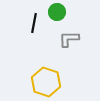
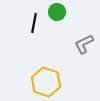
gray L-shape: moved 15 px right, 5 px down; rotated 25 degrees counterclockwise
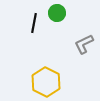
green circle: moved 1 px down
yellow hexagon: rotated 8 degrees clockwise
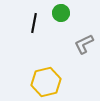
green circle: moved 4 px right
yellow hexagon: rotated 20 degrees clockwise
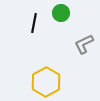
yellow hexagon: rotated 16 degrees counterclockwise
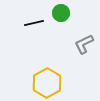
black line: rotated 66 degrees clockwise
yellow hexagon: moved 1 px right, 1 px down
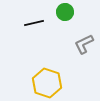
green circle: moved 4 px right, 1 px up
yellow hexagon: rotated 12 degrees counterclockwise
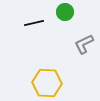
yellow hexagon: rotated 16 degrees counterclockwise
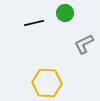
green circle: moved 1 px down
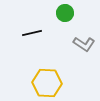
black line: moved 2 px left, 10 px down
gray L-shape: rotated 120 degrees counterclockwise
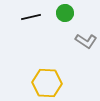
black line: moved 1 px left, 16 px up
gray L-shape: moved 2 px right, 3 px up
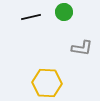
green circle: moved 1 px left, 1 px up
gray L-shape: moved 4 px left, 7 px down; rotated 25 degrees counterclockwise
